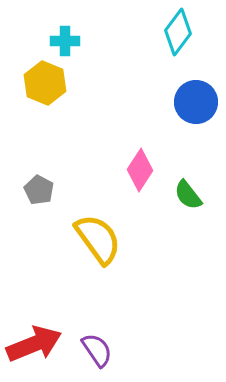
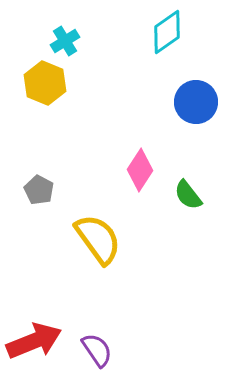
cyan diamond: moved 11 px left; rotated 18 degrees clockwise
cyan cross: rotated 32 degrees counterclockwise
red arrow: moved 3 px up
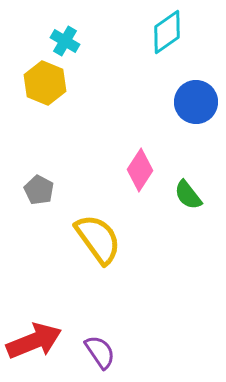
cyan cross: rotated 28 degrees counterclockwise
purple semicircle: moved 3 px right, 2 px down
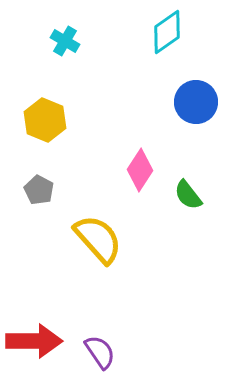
yellow hexagon: moved 37 px down
yellow semicircle: rotated 6 degrees counterclockwise
red arrow: rotated 22 degrees clockwise
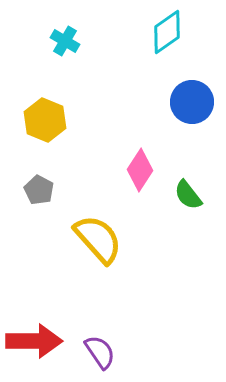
blue circle: moved 4 px left
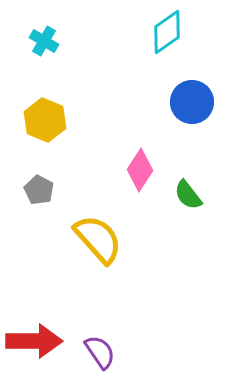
cyan cross: moved 21 px left
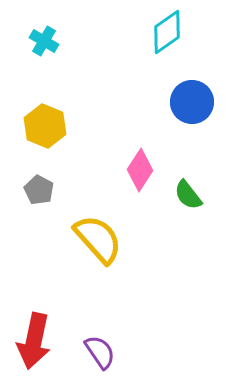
yellow hexagon: moved 6 px down
red arrow: rotated 102 degrees clockwise
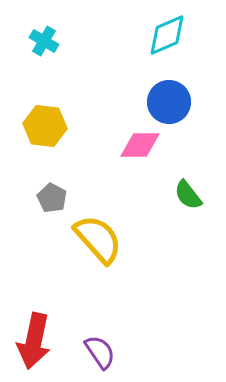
cyan diamond: moved 3 px down; rotated 12 degrees clockwise
blue circle: moved 23 px left
yellow hexagon: rotated 15 degrees counterclockwise
pink diamond: moved 25 px up; rotated 57 degrees clockwise
gray pentagon: moved 13 px right, 8 px down
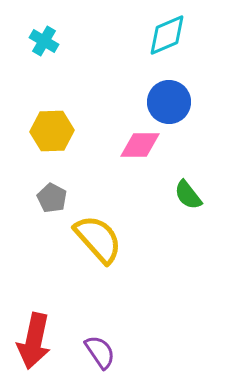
yellow hexagon: moved 7 px right, 5 px down; rotated 9 degrees counterclockwise
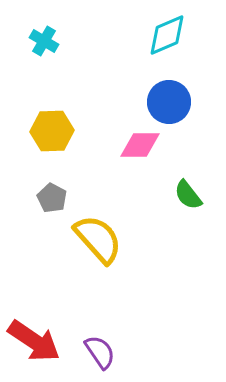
red arrow: rotated 68 degrees counterclockwise
